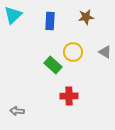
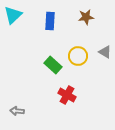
yellow circle: moved 5 px right, 4 px down
red cross: moved 2 px left, 1 px up; rotated 30 degrees clockwise
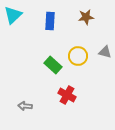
gray triangle: rotated 16 degrees counterclockwise
gray arrow: moved 8 px right, 5 px up
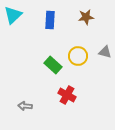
blue rectangle: moved 1 px up
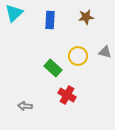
cyan triangle: moved 1 px right, 2 px up
green rectangle: moved 3 px down
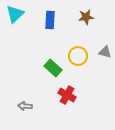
cyan triangle: moved 1 px right, 1 px down
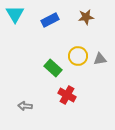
cyan triangle: rotated 18 degrees counterclockwise
blue rectangle: rotated 60 degrees clockwise
gray triangle: moved 5 px left, 7 px down; rotated 24 degrees counterclockwise
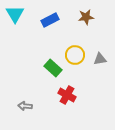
yellow circle: moved 3 px left, 1 px up
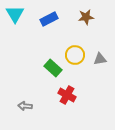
blue rectangle: moved 1 px left, 1 px up
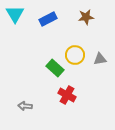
blue rectangle: moved 1 px left
green rectangle: moved 2 px right
